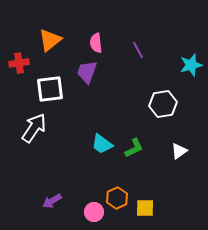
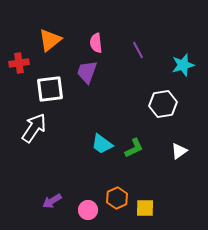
cyan star: moved 8 px left
pink circle: moved 6 px left, 2 px up
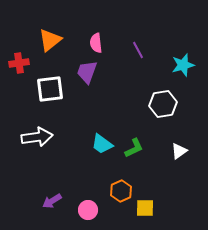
white arrow: moved 3 px right, 9 px down; rotated 48 degrees clockwise
orange hexagon: moved 4 px right, 7 px up
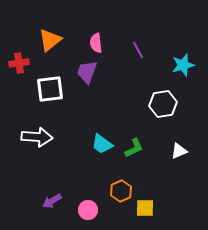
white arrow: rotated 12 degrees clockwise
white triangle: rotated 12 degrees clockwise
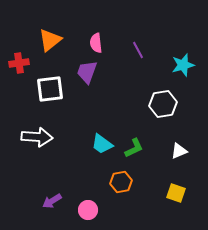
orange hexagon: moved 9 px up; rotated 15 degrees clockwise
yellow square: moved 31 px right, 15 px up; rotated 18 degrees clockwise
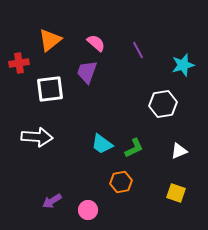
pink semicircle: rotated 138 degrees clockwise
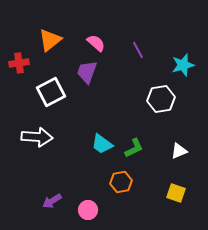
white square: moved 1 px right, 3 px down; rotated 20 degrees counterclockwise
white hexagon: moved 2 px left, 5 px up
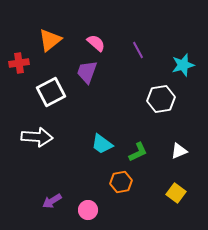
green L-shape: moved 4 px right, 4 px down
yellow square: rotated 18 degrees clockwise
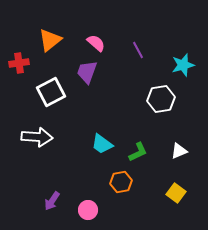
purple arrow: rotated 24 degrees counterclockwise
